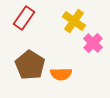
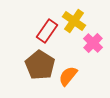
red rectangle: moved 23 px right, 13 px down
brown pentagon: moved 10 px right
orange semicircle: moved 7 px right, 2 px down; rotated 130 degrees clockwise
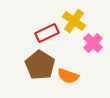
red rectangle: moved 2 px down; rotated 30 degrees clockwise
orange semicircle: rotated 110 degrees counterclockwise
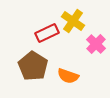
yellow cross: moved 1 px left
pink cross: moved 3 px right, 1 px down
brown pentagon: moved 7 px left, 1 px down
